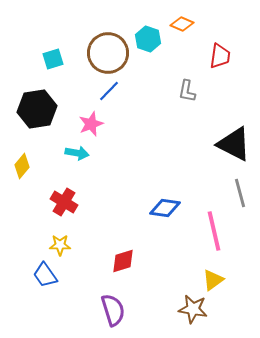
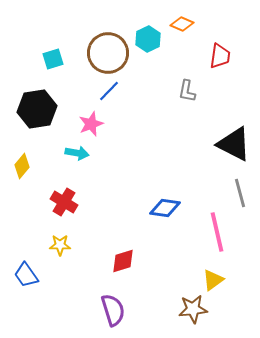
cyan hexagon: rotated 15 degrees clockwise
pink line: moved 3 px right, 1 px down
blue trapezoid: moved 19 px left
brown star: rotated 16 degrees counterclockwise
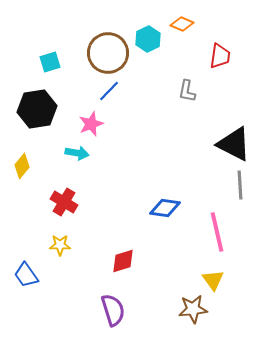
cyan square: moved 3 px left, 3 px down
gray line: moved 8 px up; rotated 12 degrees clockwise
yellow triangle: rotated 30 degrees counterclockwise
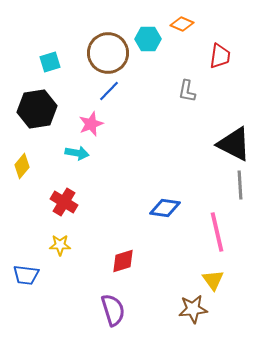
cyan hexagon: rotated 25 degrees clockwise
blue trapezoid: rotated 48 degrees counterclockwise
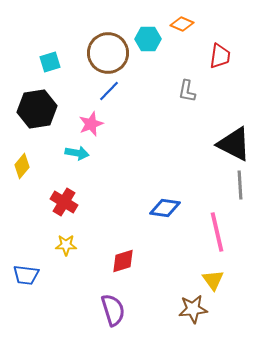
yellow star: moved 6 px right
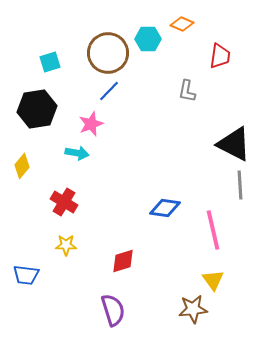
pink line: moved 4 px left, 2 px up
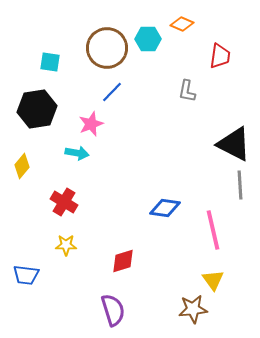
brown circle: moved 1 px left, 5 px up
cyan square: rotated 25 degrees clockwise
blue line: moved 3 px right, 1 px down
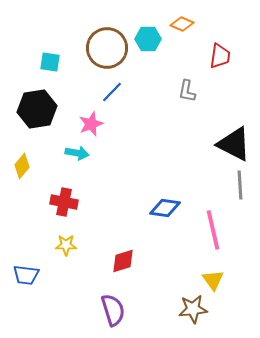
red cross: rotated 20 degrees counterclockwise
